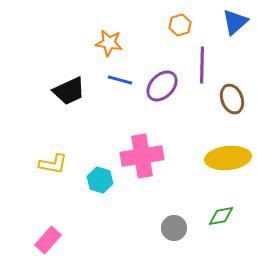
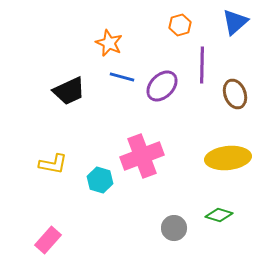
orange star: rotated 16 degrees clockwise
blue line: moved 2 px right, 3 px up
brown ellipse: moved 3 px right, 5 px up
pink cross: rotated 12 degrees counterclockwise
green diamond: moved 2 px left, 1 px up; rotated 28 degrees clockwise
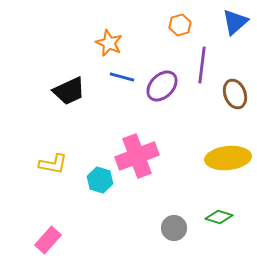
purple line: rotated 6 degrees clockwise
pink cross: moved 5 px left
green diamond: moved 2 px down
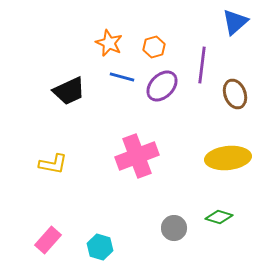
orange hexagon: moved 26 px left, 22 px down
cyan hexagon: moved 67 px down
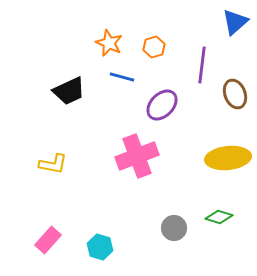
purple ellipse: moved 19 px down
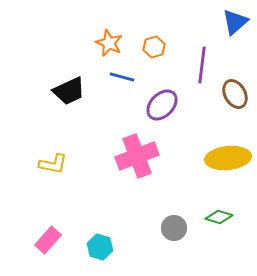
brown ellipse: rotated 8 degrees counterclockwise
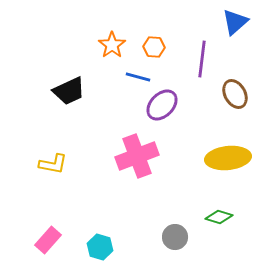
orange star: moved 3 px right, 2 px down; rotated 12 degrees clockwise
orange hexagon: rotated 20 degrees clockwise
purple line: moved 6 px up
blue line: moved 16 px right
gray circle: moved 1 px right, 9 px down
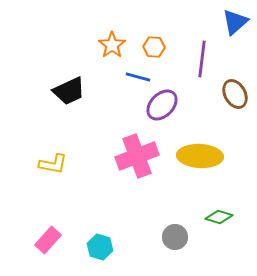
yellow ellipse: moved 28 px left, 2 px up; rotated 9 degrees clockwise
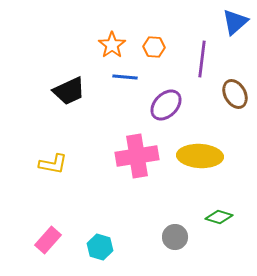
blue line: moved 13 px left; rotated 10 degrees counterclockwise
purple ellipse: moved 4 px right
pink cross: rotated 12 degrees clockwise
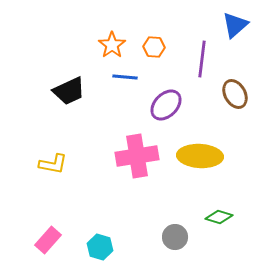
blue triangle: moved 3 px down
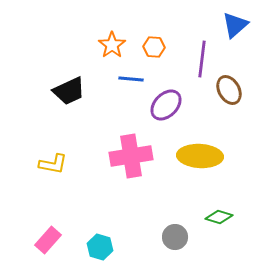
blue line: moved 6 px right, 2 px down
brown ellipse: moved 6 px left, 4 px up
pink cross: moved 6 px left
